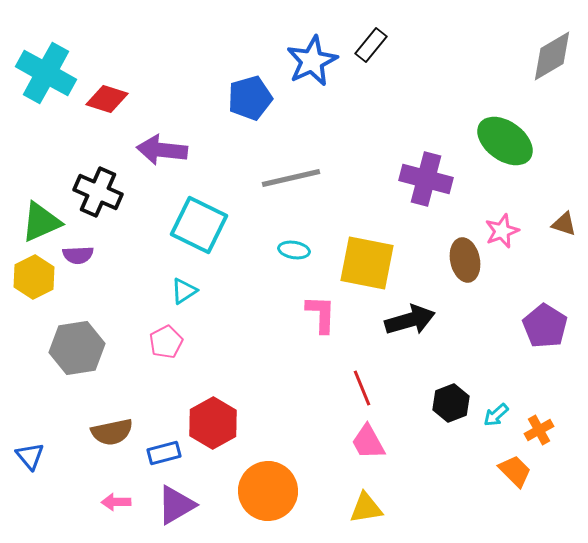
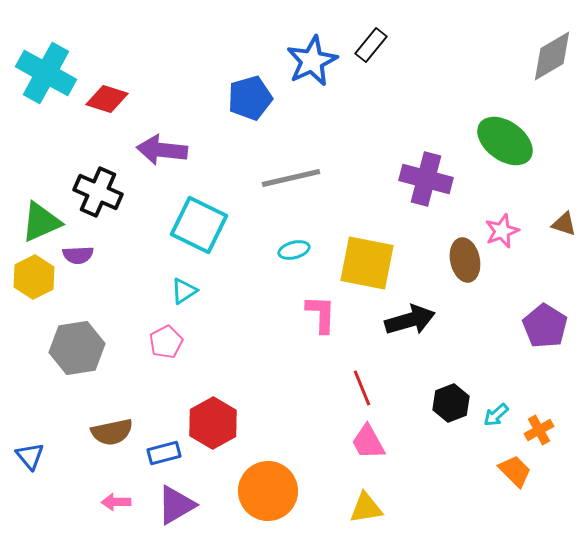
cyan ellipse: rotated 24 degrees counterclockwise
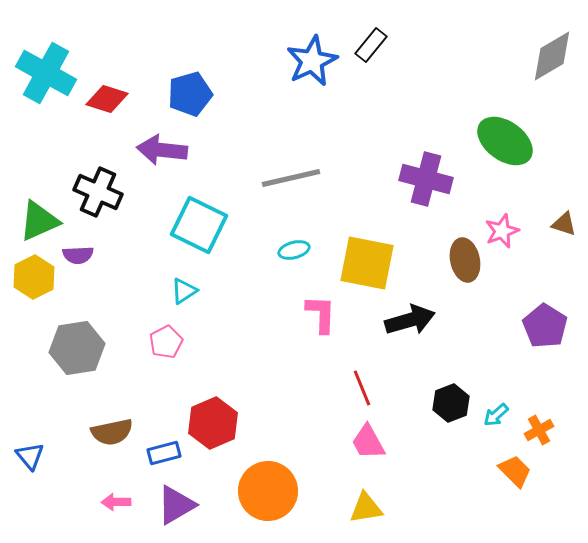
blue pentagon: moved 60 px left, 4 px up
green triangle: moved 2 px left, 1 px up
red hexagon: rotated 6 degrees clockwise
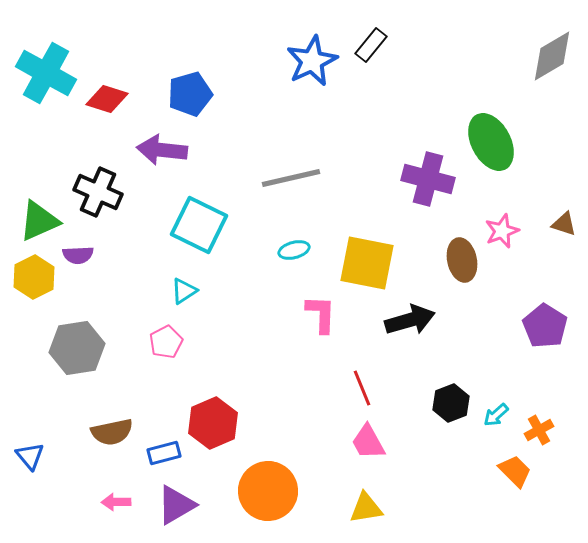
green ellipse: moved 14 px left, 1 px down; rotated 26 degrees clockwise
purple cross: moved 2 px right
brown ellipse: moved 3 px left
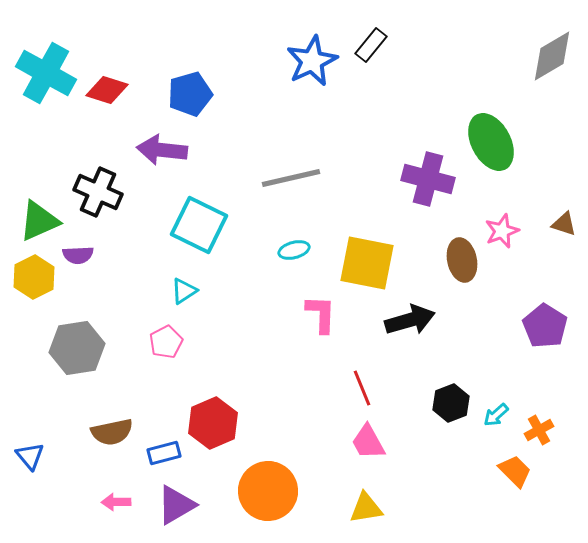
red diamond: moved 9 px up
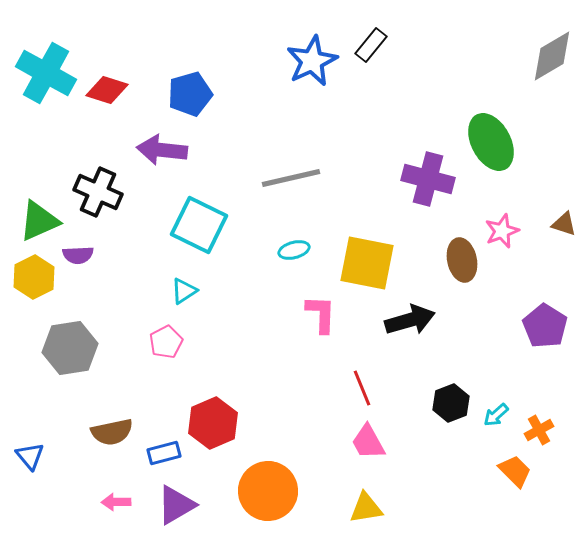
gray hexagon: moved 7 px left
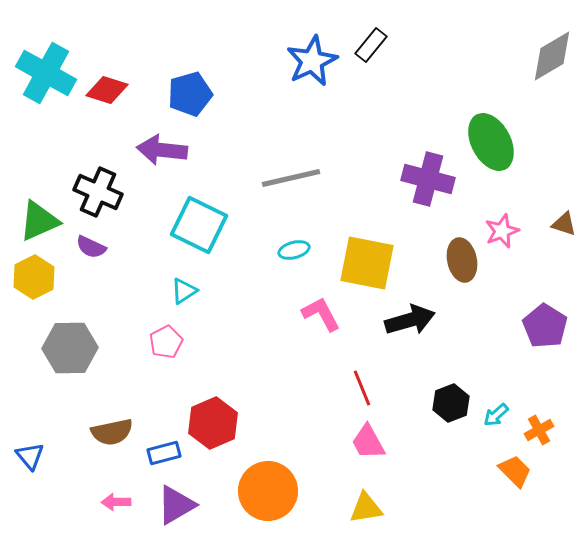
purple semicircle: moved 13 px right, 8 px up; rotated 28 degrees clockwise
pink L-shape: rotated 30 degrees counterclockwise
gray hexagon: rotated 8 degrees clockwise
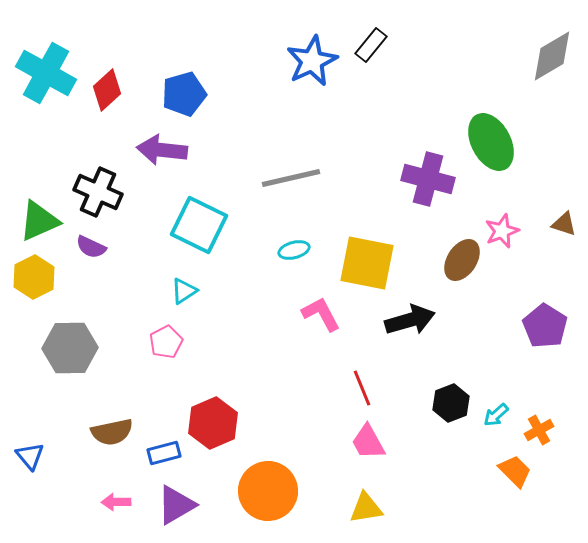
red diamond: rotated 60 degrees counterclockwise
blue pentagon: moved 6 px left
brown ellipse: rotated 45 degrees clockwise
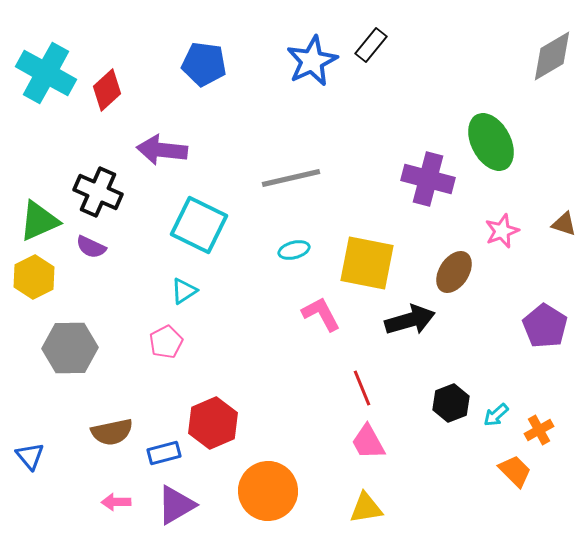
blue pentagon: moved 20 px right, 30 px up; rotated 24 degrees clockwise
brown ellipse: moved 8 px left, 12 px down
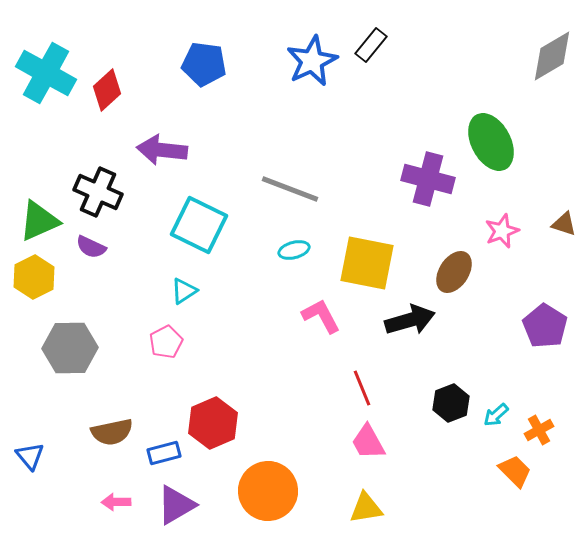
gray line: moved 1 px left, 11 px down; rotated 34 degrees clockwise
pink L-shape: moved 2 px down
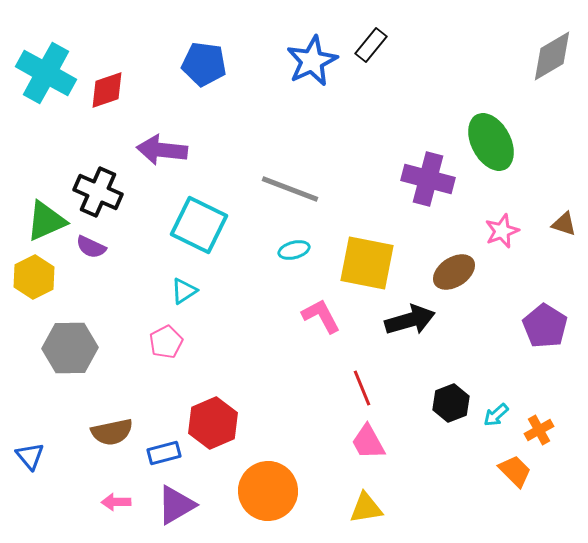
red diamond: rotated 24 degrees clockwise
green triangle: moved 7 px right
brown ellipse: rotated 24 degrees clockwise
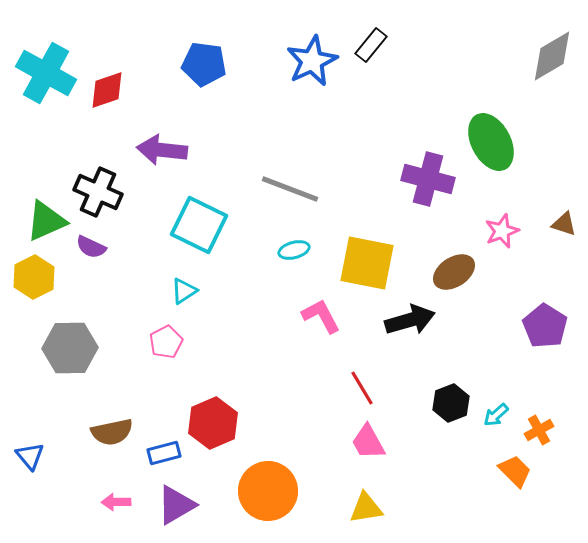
red line: rotated 9 degrees counterclockwise
